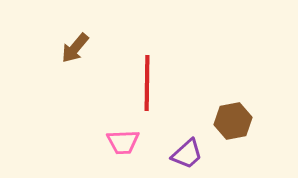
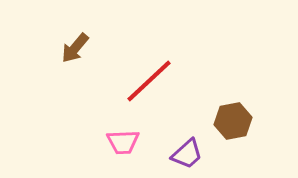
red line: moved 2 px right, 2 px up; rotated 46 degrees clockwise
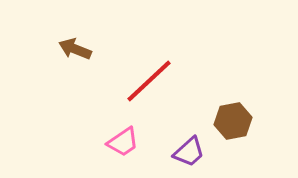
brown arrow: moved 1 px down; rotated 72 degrees clockwise
pink trapezoid: rotated 32 degrees counterclockwise
purple trapezoid: moved 2 px right, 2 px up
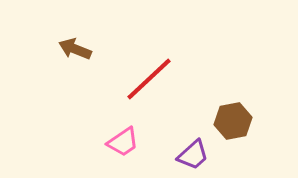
red line: moved 2 px up
purple trapezoid: moved 4 px right, 3 px down
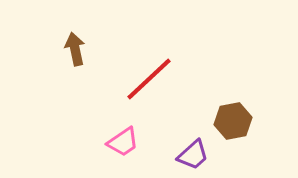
brown arrow: rotated 56 degrees clockwise
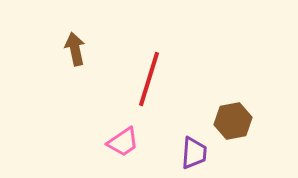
red line: rotated 30 degrees counterclockwise
purple trapezoid: moved 1 px right, 2 px up; rotated 44 degrees counterclockwise
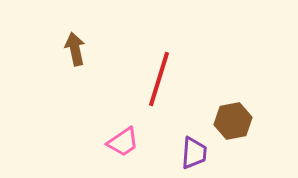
red line: moved 10 px right
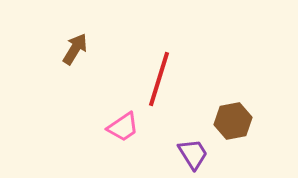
brown arrow: rotated 44 degrees clockwise
pink trapezoid: moved 15 px up
purple trapezoid: moved 1 px left, 1 px down; rotated 36 degrees counterclockwise
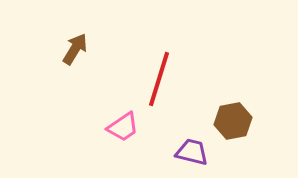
purple trapezoid: moved 1 px left, 2 px up; rotated 44 degrees counterclockwise
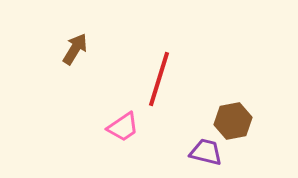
purple trapezoid: moved 14 px right
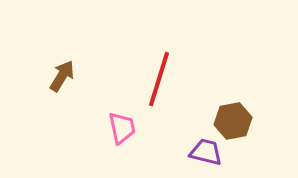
brown arrow: moved 13 px left, 27 px down
pink trapezoid: moved 1 px left, 1 px down; rotated 68 degrees counterclockwise
